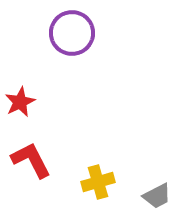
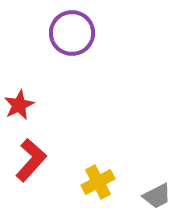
red star: moved 1 px left, 3 px down
red L-shape: rotated 69 degrees clockwise
yellow cross: rotated 12 degrees counterclockwise
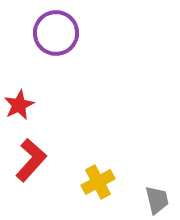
purple circle: moved 16 px left
gray trapezoid: moved 4 px down; rotated 76 degrees counterclockwise
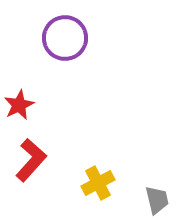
purple circle: moved 9 px right, 5 px down
yellow cross: moved 1 px down
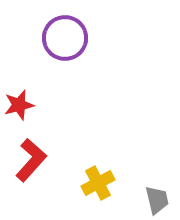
red star: rotated 12 degrees clockwise
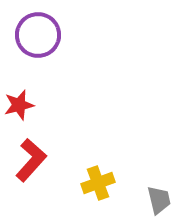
purple circle: moved 27 px left, 3 px up
yellow cross: rotated 8 degrees clockwise
gray trapezoid: moved 2 px right
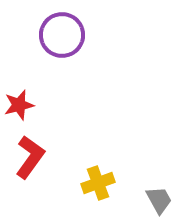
purple circle: moved 24 px right
red L-shape: moved 1 px left, 3 px up; rotated 6 degrees counterclockwise
gray trapezoid: rotated 16 degrees counterclockwise
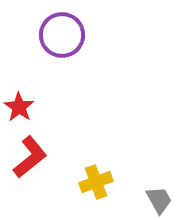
red star: moved 2 px down; rotated 24 degrees counterclockwise
red L-shape: rotated 15 degrees clockwise
yellow cross: moved 2 px left, 1 px up
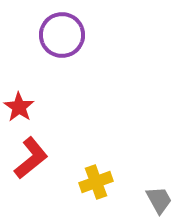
red L-shape: moved 1 px right, 1 px down
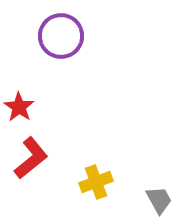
purple circle: moved 1 px left, 1 px down
